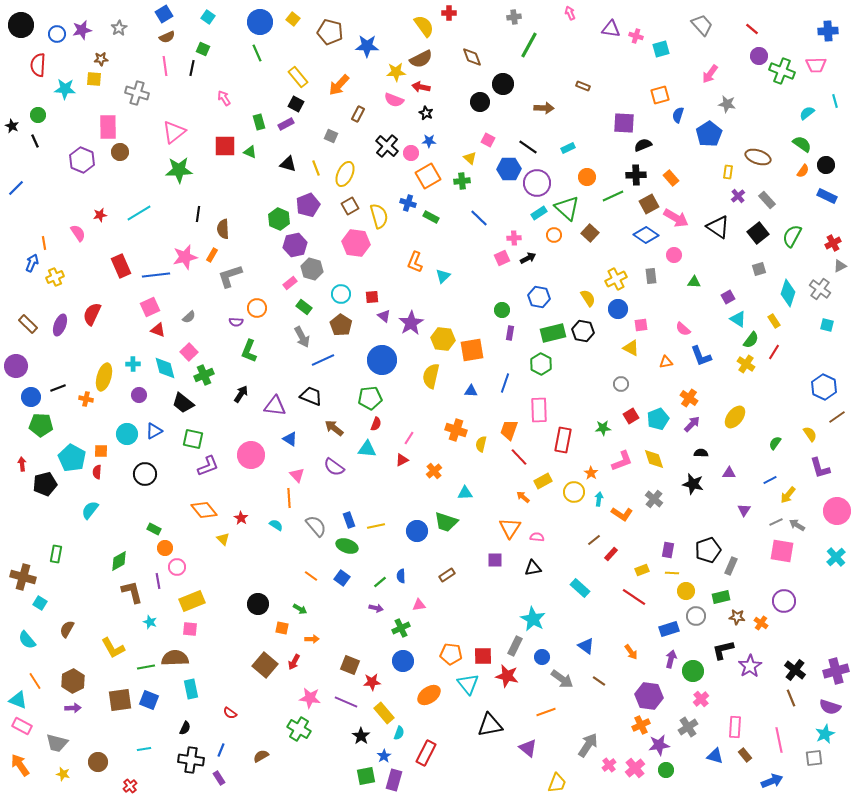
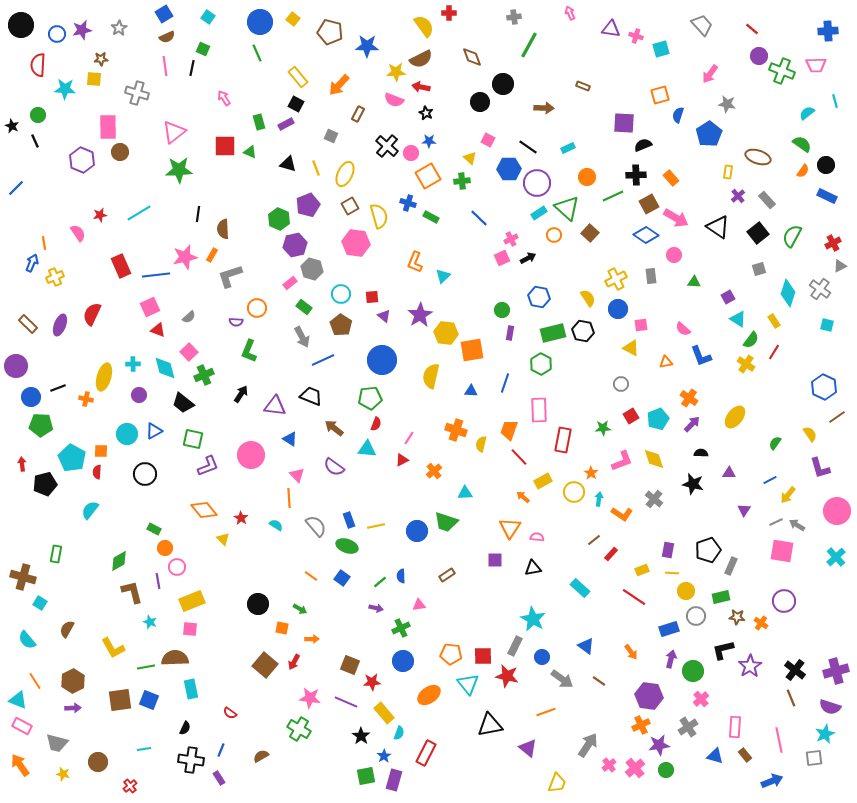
pink cross at (514, 238): moved 3 px left, 1 px down; rotated 24 degrees counterclockwise
purple star at (411, 323): moved 9 px right, 8 px up
yellow hexagon at (443, 339): moved 3 px right, 6 px up
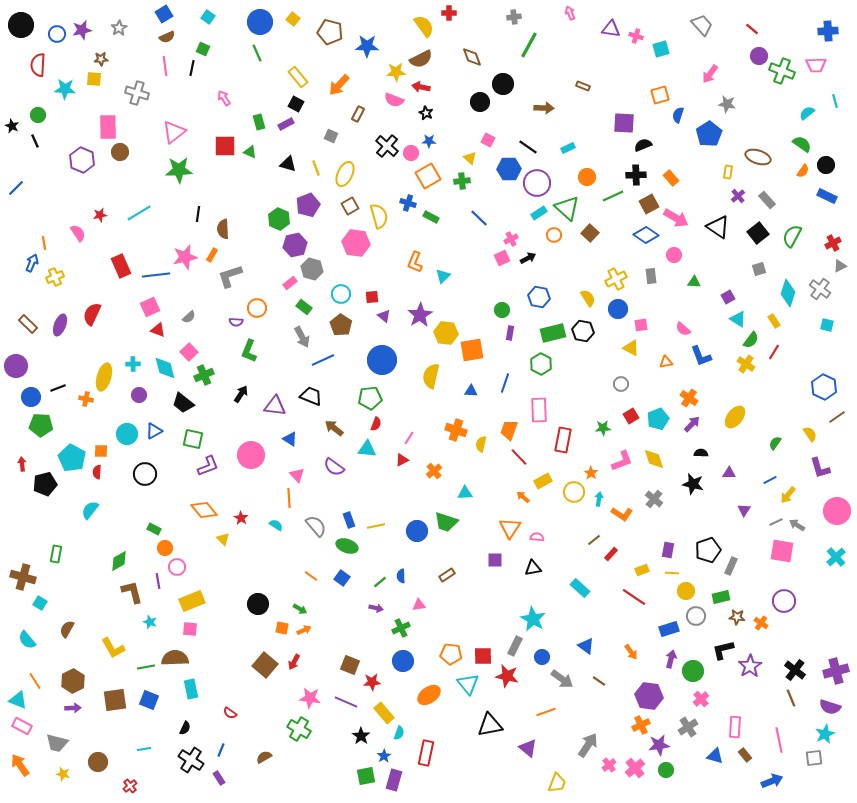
orange arrow at (312, 639): moved 8 px left, 9 px up; rotated 24 degrees counterclockwise
brown square at (120, 700): moved 5 px left
red rectangle at (426, 753): rotated 15 degrees counterclockwise
brown semicircle at (261, 756): moved 3 px right, 1 px down
black cross at (191, 760): rotated 25 degrees clockwise
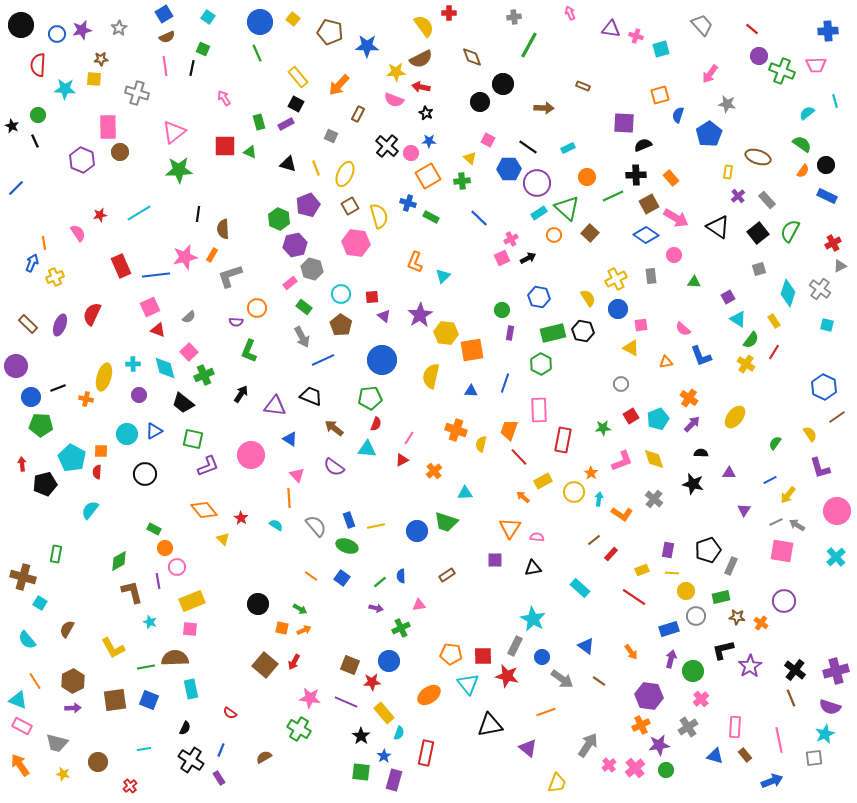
green semicircle at (792, 236): moved 2 px left, 5 px up
blue circle at (403, 661): moved 14 px left
green square at (366, 776): moved 5 px left, 4 px up; rotated 18 degrees clockwise
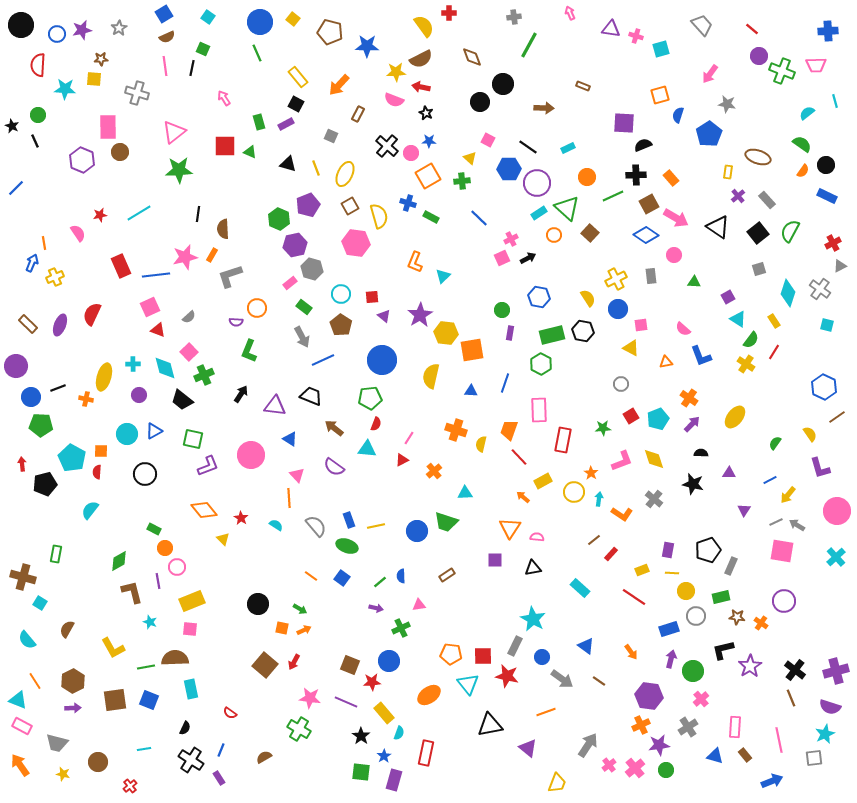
green rectangle at (553, 333): moved 1 px left, 2 px down
black trapezoid at (183, 403): moved 1 px left, 3 px up
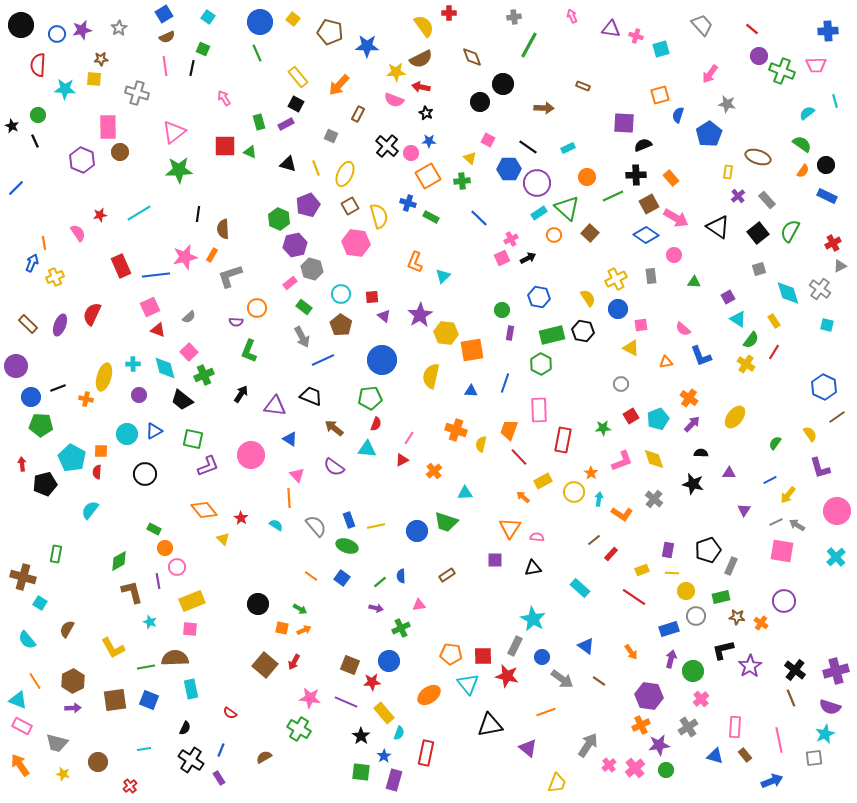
pink arrow at (570, 13): moved 2 px right, 3 px down
cyan diamond at (788, 293): rotated 36 degrees counterclockwise
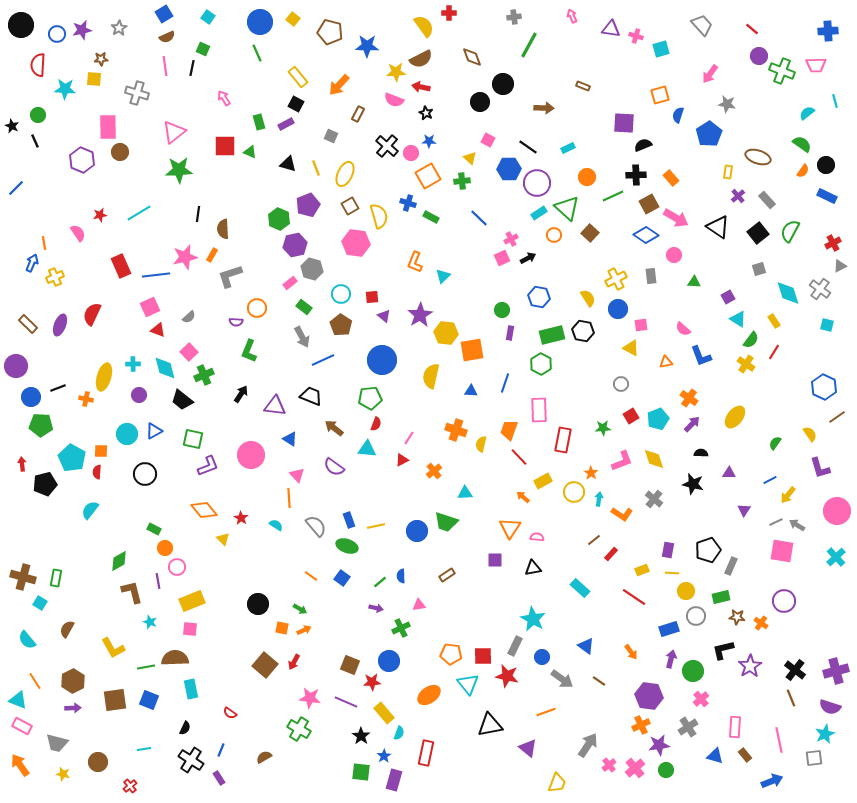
green rectangle at (56, 554): moved 24 px down
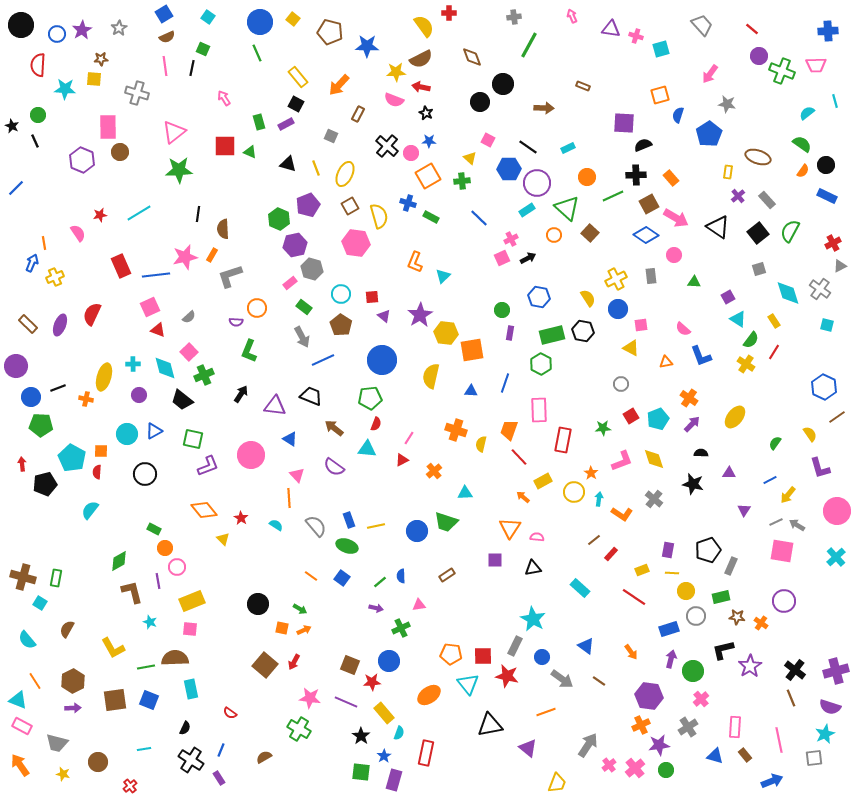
purple star at (82, 30): rotated 18 degrees counterclockwise
cyan rectangle at (539, 213): moved 12 px left, 3 px up
